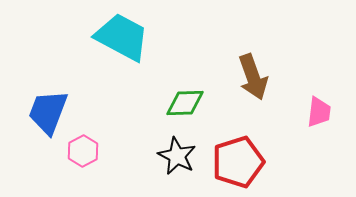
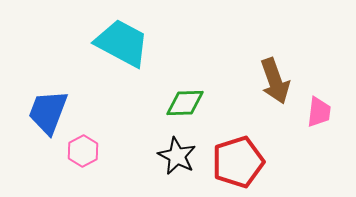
cyan trapezoid: moved 6 px down
brown arrow: moved 22 px right, 4 px down
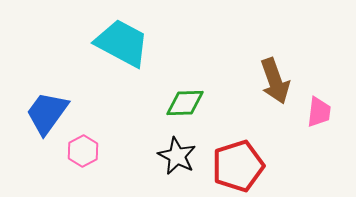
blue trapezoid: moved 1 px left, 1 px down; rotated 15 degrees clockwise
red pentagon: moved 4 px down
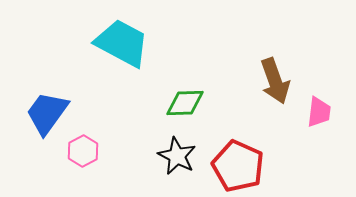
red pentagon: rotated 30 degrees counterclockwise
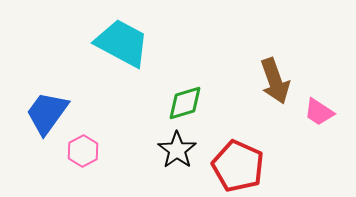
green diamond: rotated 15 degrees counterclockwise
pink trapezoid: rotated 116 degrees clockwise
black star: moved 6 px up; rotated 9 degrees clockwise
